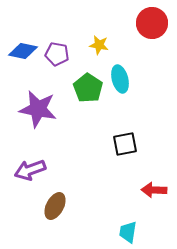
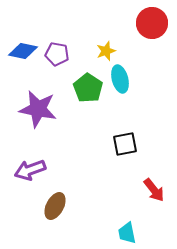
yellow star: moved 7 px right, 6 px down; rotated 30 degrees counterclockwise
red arrow: rotated 130 degrees counterclockwise
cyan trapezoid: moved 1 px left, 1 px down; rotated 20 degrees counterclockwise
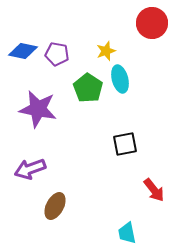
purple arrow: moved 1 px up
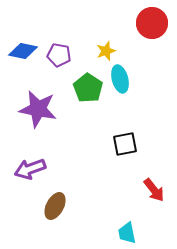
purple pentagon: moved 2 px right, 1 px down
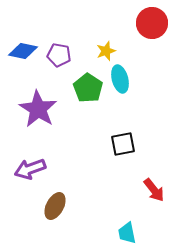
purple star: rotated 21 degrees clockwise
black square: moved 2 px left
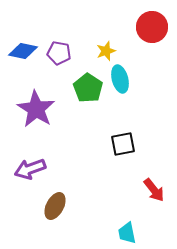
red circle: moved 4 px down
purple pentagon: moved 2 px up
purple star: moved 2 px left
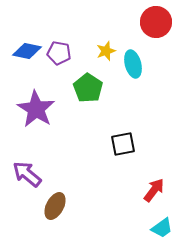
red circle: moved 4 px right, 5 px up
blue diamond: moved 4 px right
cyan ellipse: moved 13 px right, 15 px up
purple arrow: moved 3 px left, 5 px down; rotated 60 degrees clockwise
red arrow: rotated 105 degrees counterclockwise
cyan trapezoid: moved 35 px right, 5 px up; rotated 115 degrees counterclockwise
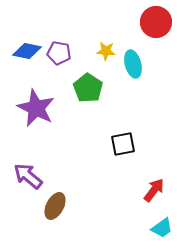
yellow star: rotated 24 degrees clockwise
purple star: moved 1 px up; rotated 6 degrees counterclockwise
purple arrow: moved 1 px right, 2 px down
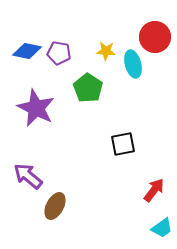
red circle: moved 1 px left, 15 px down
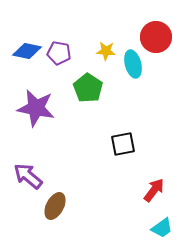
red circle: moved 1 px right
purple star: rotated 15 degrees counterclockwise
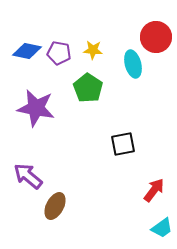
yellow star: moved 13 px left, 1 px up
